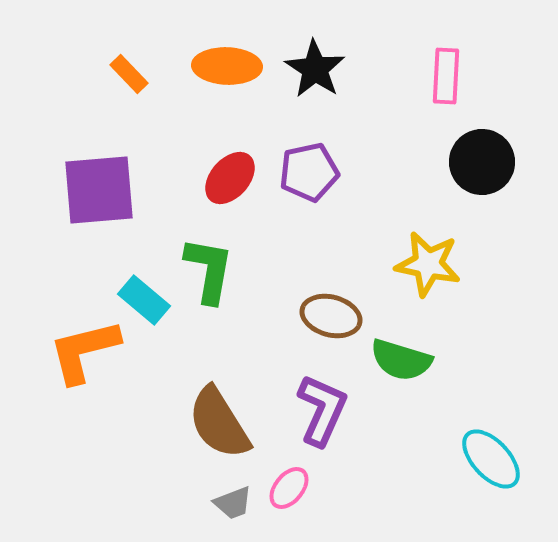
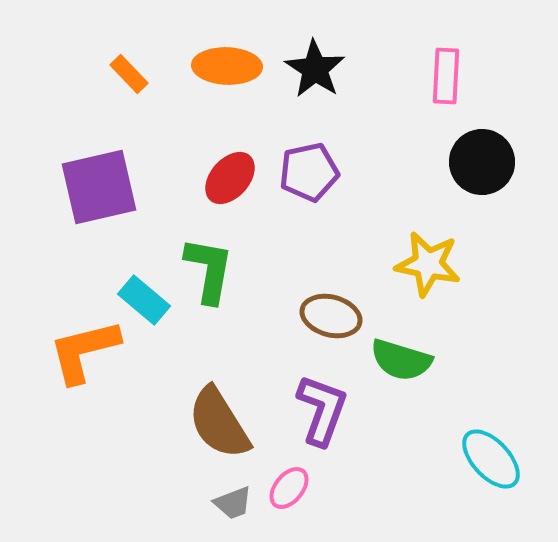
purple square: moved 3 px up; rotated 8 degrees counterclockwise
purple L-shape: rotated 4 degrees counterclockwise
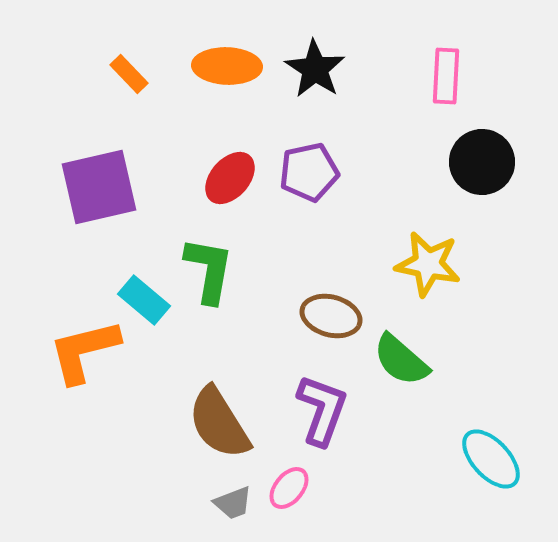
green semicircle: rotated 24 degrees clockwise
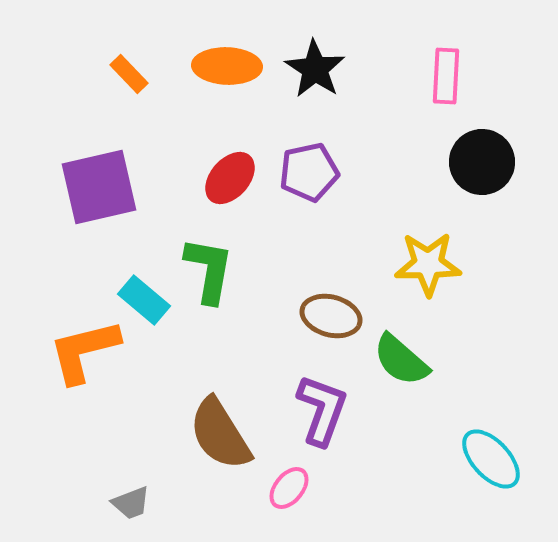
yellow star: rotated 12 degrees counterclockwise
brown semicircle: moved 1 px right, 11 px down
gray trapezoid: moved 102 px left
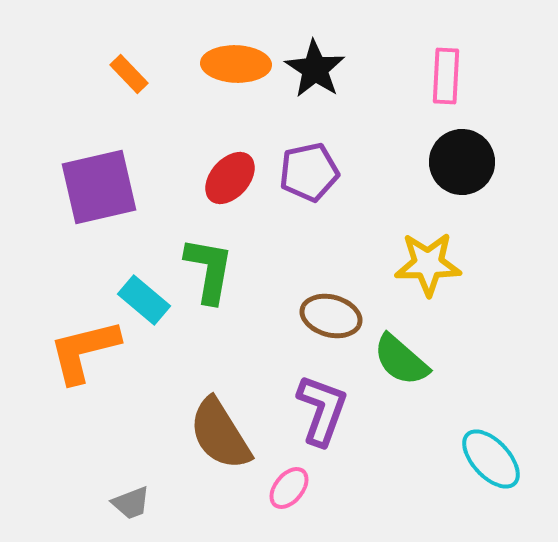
orange ellipse: moved 9 px right, 2 px up
black circle: moved 20 px left
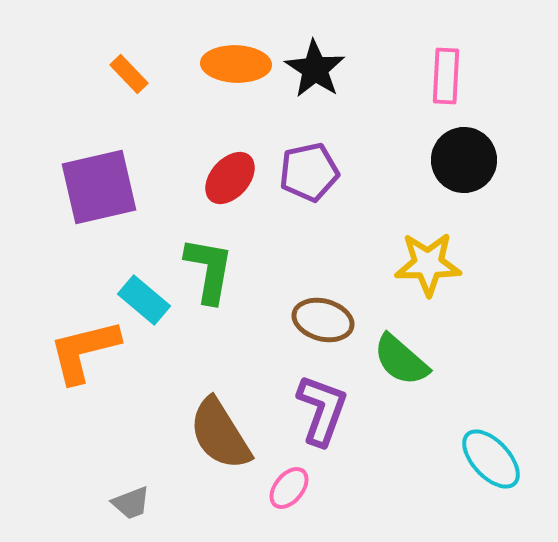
black circle: moved 2 px right, 2 px up
brown ellipse: moved 8 px left, 4 px down
